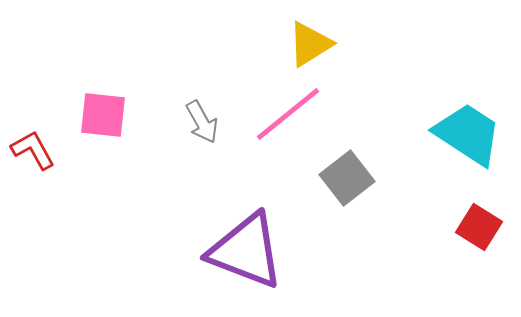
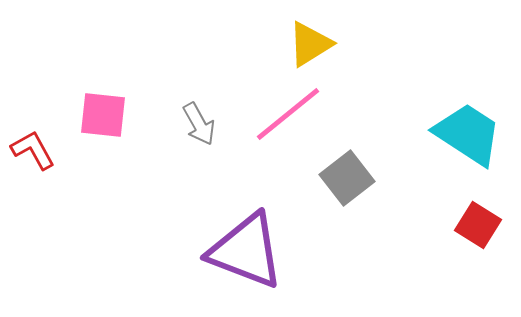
gray arrow: moved 3 px left, 2 px down
red square: moved 1 px left, 2 px up
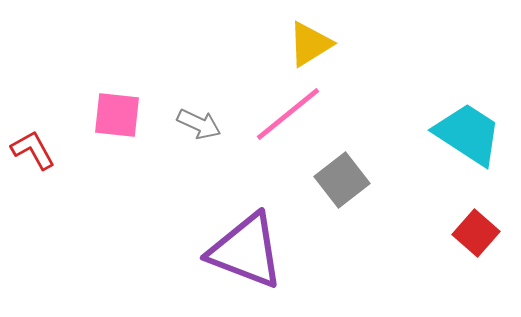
pink square: moved 14 px right
gray arrow: rotated 36 degrees counterclockwise
gray square: moved 5 px left, 2 px down
red square: moved 2 px left, 8 px down; rotated 9 degrees clockwise
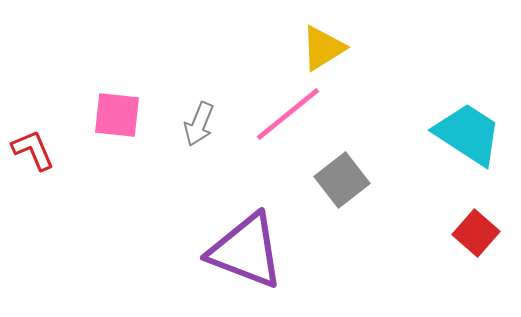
yellow triangle: moved 13 px right, 4 px down
gray arrow: rotated 87 degrees clockwise
red L-shape: rotated 6 degrees clockwise
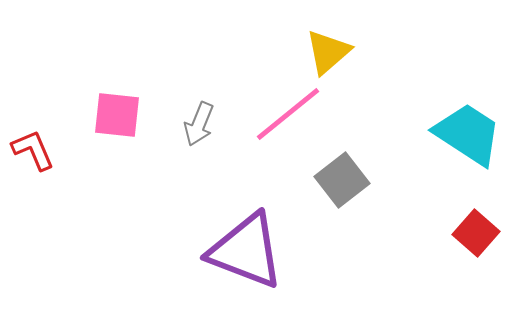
yellow triangle: moved 5 px right, 4 px down; rotated 9 degrees counterclockwise
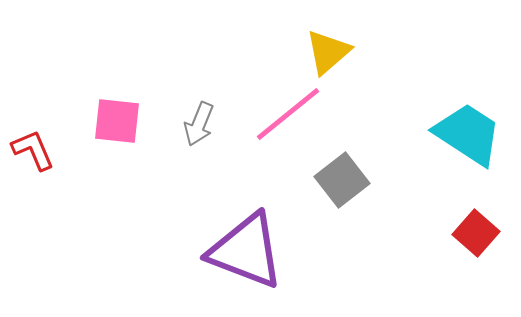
pink square: moved 6 px down
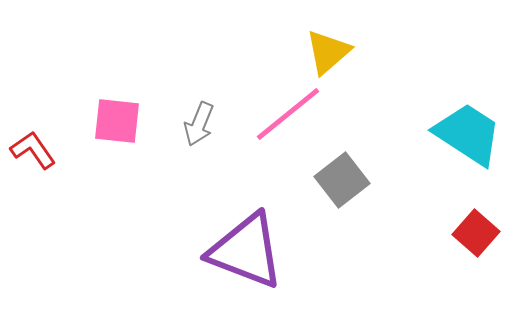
red L-shape: rotated 12 degrees counterclockwise
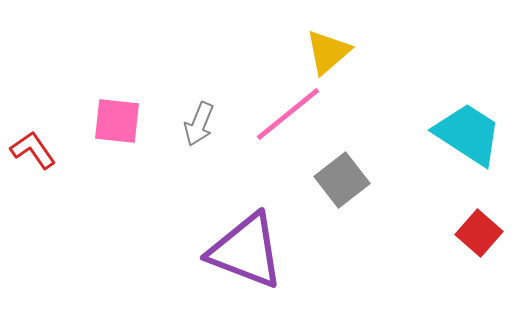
red square: moved 3 px right
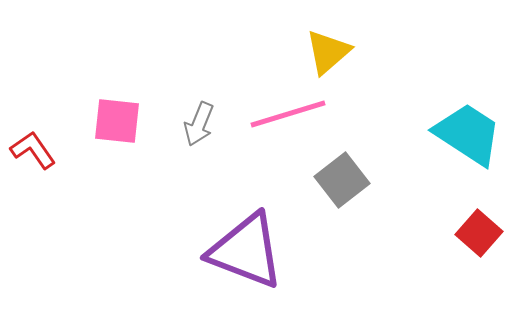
pink line: rotated 22 degrees clockwise
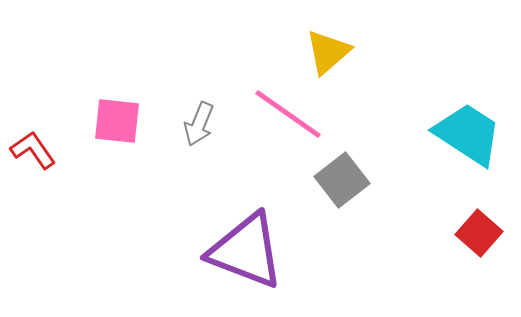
pink line: rotated 52 degrees clockwise
